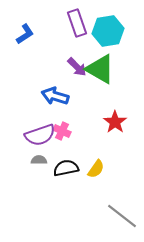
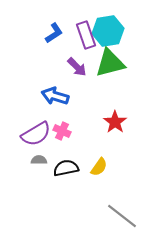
purple rectangle: moved 9 px right, 12 px down
blue L-shape: moved 29 px right, 1 px up
green triangle: moved 10 px right, 6 px up; rotated 44 degrees counterclockwise
purple semicircle: moved 4 px left, 1 px up; rotated 12 degrees counterclockwise
yellow semicircle: moved 3 px right, 2 px up
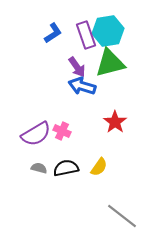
blue L-shape: moved 1 px left
purple arrow: rotated 10 degrees clockwise
blue arrow: moved 27 px right, 10 px up
gray semicircle: moved 8 px down; rotated 14 degrees clockwise
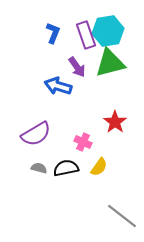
blue L-shape: rotated 35 degrees counterclockwise
blue arrow: moved 24 px left
pink cross: moved 21 px right, 11 px down
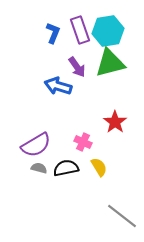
purple rectangle: moved 6 px left, 5 px up
purple semicircle: moved 11 px down
yellow semicircle: rotated 66 degrees counterclockwise
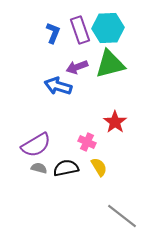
cyan hexagon: moved 3 px up; rotated 8 degrees clockwise
green triangle: moved 1 px down
purple arrow: rotated 105 degrees clockwise
pink cross: moved 4 px right
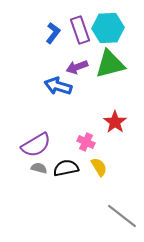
blue L-shape: rotated 15 degrees clockwise
pink cross: moved 1 px left
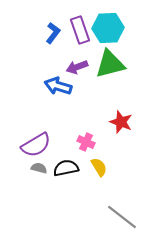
red star: moved 6 px right; rotated 15 degrees counterclockwise
gray line: moved 1 px down
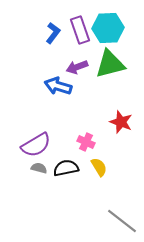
gray line: moved 4 px down
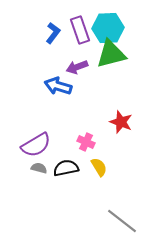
green triangle: moved 1 px right, 10 px up
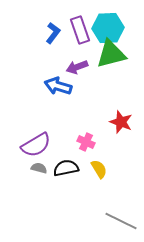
yellow semicircle: moved 2 px down
gray line: moved 1 px left; rotated 12 degrees counterclockwise
